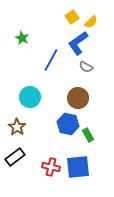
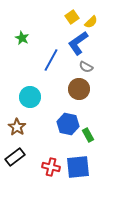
brown circle: moved 1 px right, 9 px up
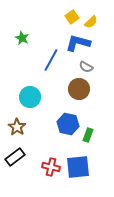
blue L-shape: rotated 50 degrees clockwise
green rectangle: rotated 48 degrees clockwise
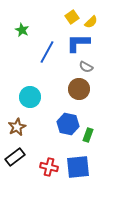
green star: moved 8 px up
blue L-shape: rotated 15 degrees counterclockwise
blue line: moved 4 px left, 8 px up
brown star: rotated 12 degrees clockwise
red cross: moved 2 px left
